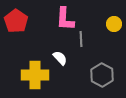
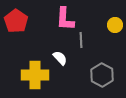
yellow circle: moved 1 px right, 1 px down
gray line: moved 1 px down
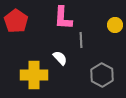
pink L-shape: moved 2 px left, 1 px up
yellow cross: moved 1 px left
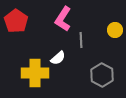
pink L-shape: moved 1 px down; rotated 30 degrees clockwise
yellow circle: moved 5 px down
white semicircle: moved 2 px left; rotated 91 degrees clockwise
yellow cross: moved 1 px right, 2 px up
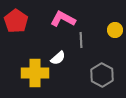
pink L-shape: rotated 85 degrees clockwise
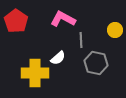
gray hexagon: moved 6 px left, 12 px up; rotated 15 degrees counterclockwise
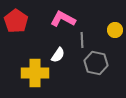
gray line: moved 1 px right
white semicircle: moved 3 px up; rotated 14 degrees counterclockwise
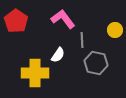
pink L-shape: rotated 25 degrees clockwise
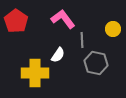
yellow circle: moved 2 px left, 1 px up
